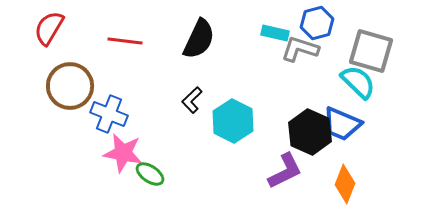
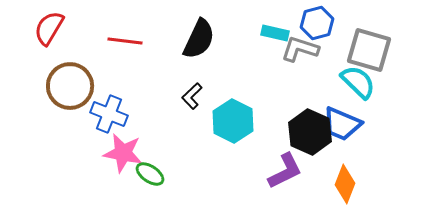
gray square: moved 2 px left, 1 px up
black L-shape: moved 4 px up
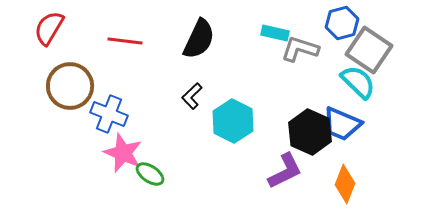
blue hexagon: moved 25 px right
gray square: rotated 18 degrees clockwise
pink star: rotated 12 degrees clockwise
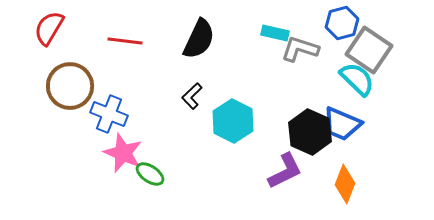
cyan semicircle: moved 1 px left, 3 px up
